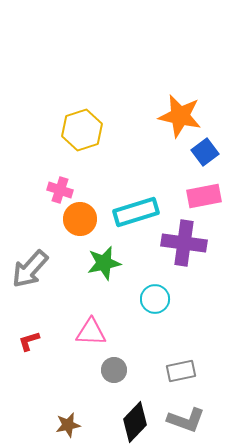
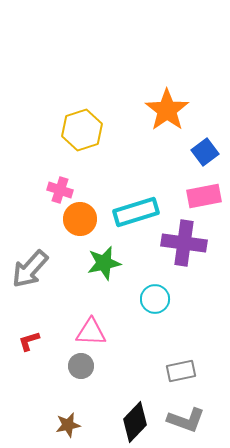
orange star: moved 13 px left, 6 px up; rotated 24 degrees clockwise
gray circle: moved 33 px left, 4 px up
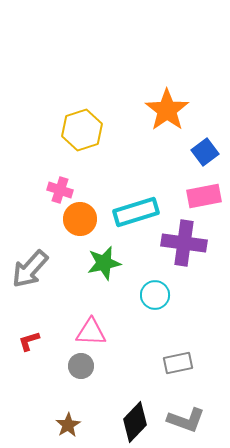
cyan circle: moved 4 px up
gray rectangle: moved 3 px left, 8 px up
brown star: rotated 20 degrees counterclockwise
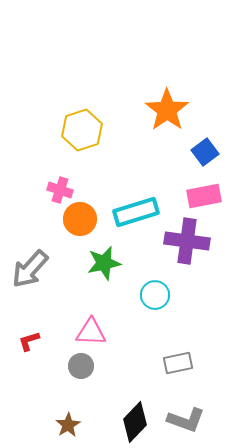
purple cross: moved 3 px right, 2 px up
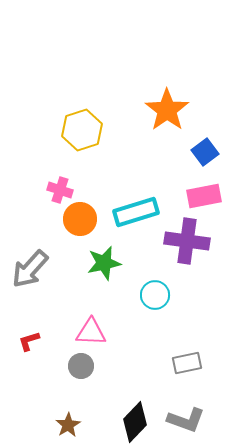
gray rectangle: moved 9 px right
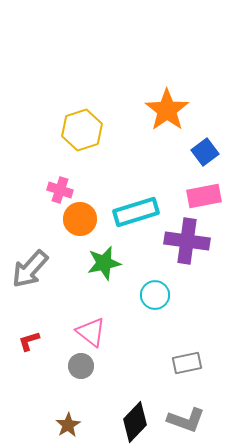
pink triangle: rotated 36 degrees clockwise
